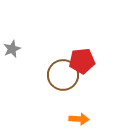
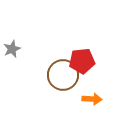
orange arrow: moved 13 px right, 20 px up
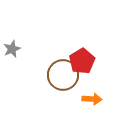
red pentagon: rotated 25 degrees counterclockwise
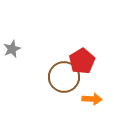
brown circle: moved 1 px right, 2 px down
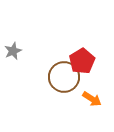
gray star: moved 1 px right, 2 px down
orange arrow: rotated 30 degrees clockwise
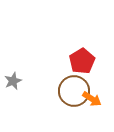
gray star: moved 30 px down
brown circle: moved 10 px right, 14 px down
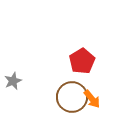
brown circle: moved 2 px left, 6 px down
orange arrow: rotated 18 degrees clockwise
